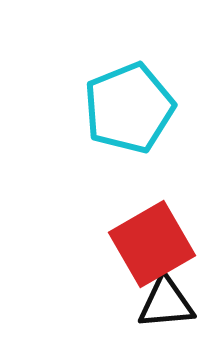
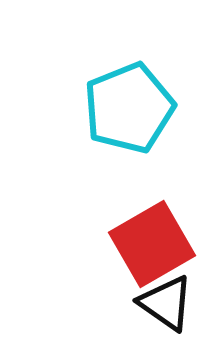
black triangle: rotated 40 degrees clockwise
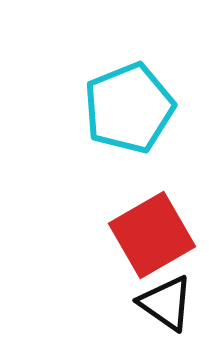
red square: moved 9 px up
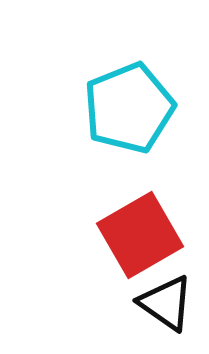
red square: moved 12 px left
